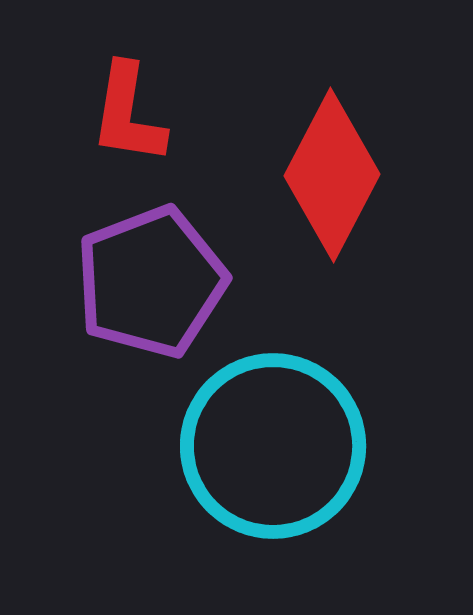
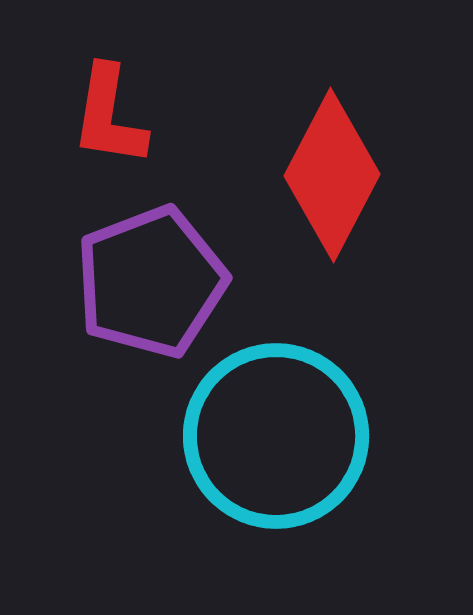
red L-shape: moved 19 px left, 2 px down
cyan circle: moved 3 px right, 10 px up
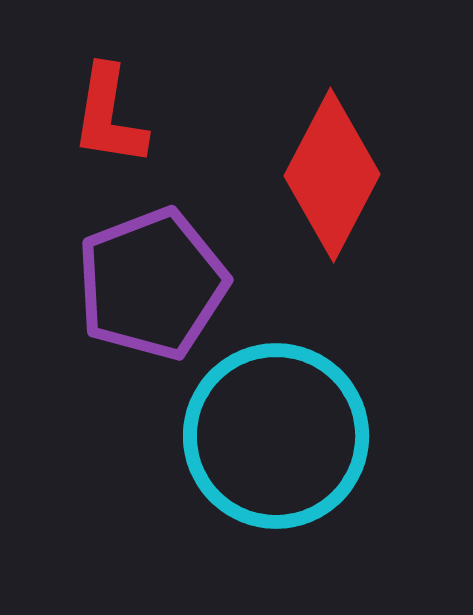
purple pentagon: moved 1 px right, 2 px down
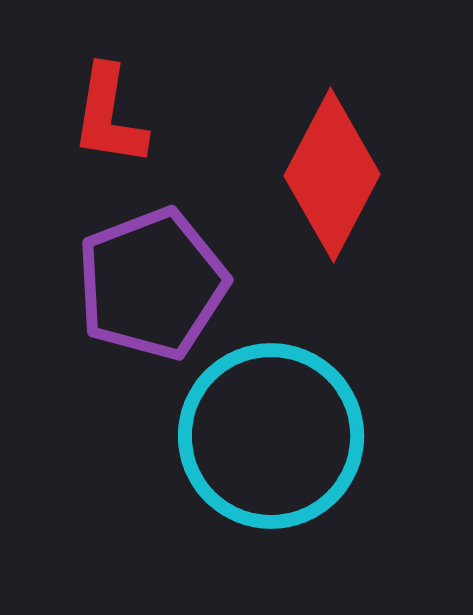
cyan circle: moved 5 px left
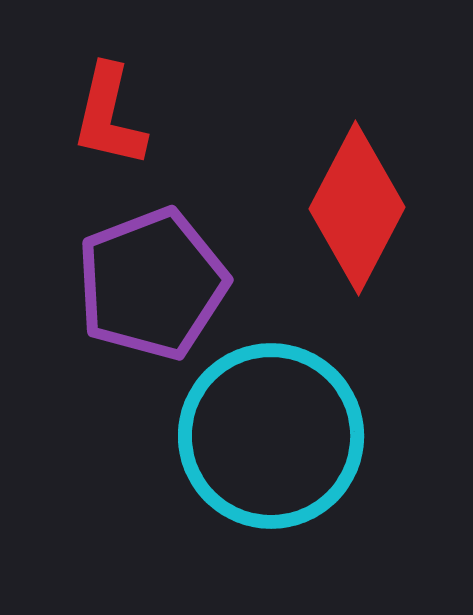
red L-shape: rotated 4 degrees clockwise
red diamond: moved 25 px right, 33 px down
